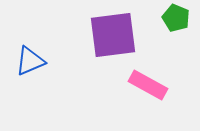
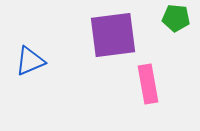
green pentagon: rotated 16 degrees counterclockwise
pink rectangle: moved 1 px up; rotated 51 degrees clockwise
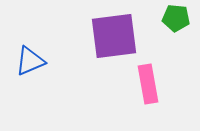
purple square: moved 1 px right, 1 px down
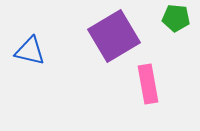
purple square: rotated 24 degrees counterclockwise
blue triangle: moved 10 px up; rotated 36 degrees clockwise
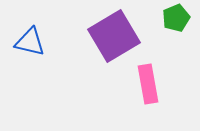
green pentagon: rotated 28 degrees counterclockwise
blue triangle: moved 9 px up
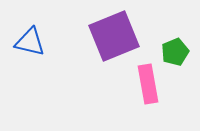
green pentagon: moved 1 px left, 34 px down
purple square: rotated 9 degrees clockwise
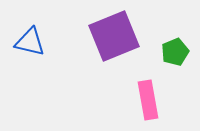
pink rectangle: moved 16 px down
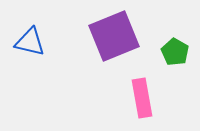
green pentagon: rotated 20 degrees counterclockwise
pink rectangle: moved 6 px left, 2 px up
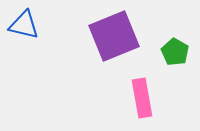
blue triangle: moved 6 px left, 17 px up
